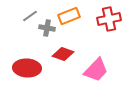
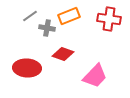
red cross: rotated 20 degrees clockwise
pink trapezoid: moved 1 px left, 6 px down
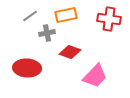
orange rectangle: moved 3 px left, 1 px up; rotated 10 degrees clockwise
gray cross: moved 5 px down; rotated 21 degrees counterclockwise
red diamond: moved 7 px right, 2 px up
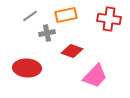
red diamond: moved 2 px right, 1 px up
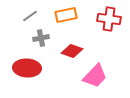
gray cross: moved 6 px left, 5 px down
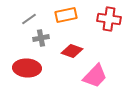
gray line: moved 1 px left, 3 px down
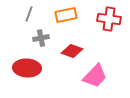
gray line: moved 5 px up; rotated 35 degrees counterclockwise
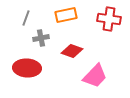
gray line: moved 3 px left, 4 px down
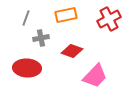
red cross: rotated 35 degrees counterclockwise
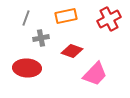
orange rectangle: moved 1 px down
pink trapezoid: moved 2 px up
